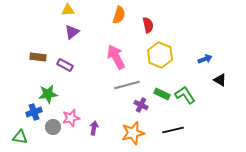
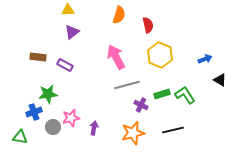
green rectangle: rotated 42 degrees counterclockwise
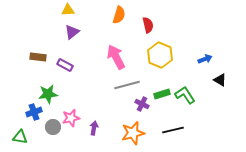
purple cross: moved 1 px right, 1 px up
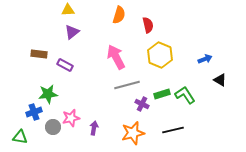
brown rectangle: moved 1 px right, 3 px up
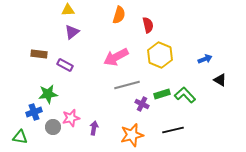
pink arrow: rotated 90 degrees counterclockwise
green L-shape: rotated 10 degrees counterclockwise
orange star: moved 1 px left, 2 px down
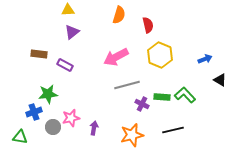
green rectangle: moved 3 px down; rotated 21 degrees clockwise
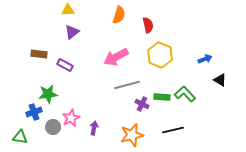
green L-shape: moved 1 px up
pink star: rotated 12 degrees counterclockwise
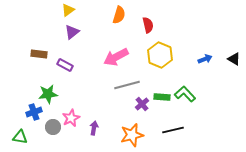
yellow triangle: rotated 32 degrees counterclockwise
black triangle: moved 14 px right, 21 px up
purple cross: rotated 24 degrees clockwise
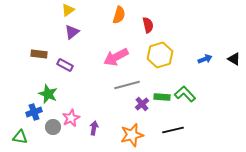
yellow hexagon: rotated 20 degrees clockwise
green star: rotated 30 degrees clockwise
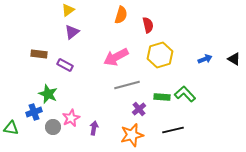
orange semicircle: moved 2 px right
purple cross: moved 3 px left, 5 px down
green triangle: moved 9 px left, 9 px up
